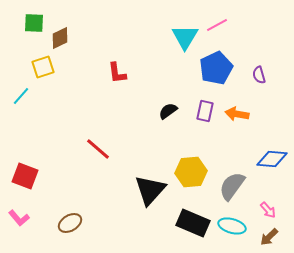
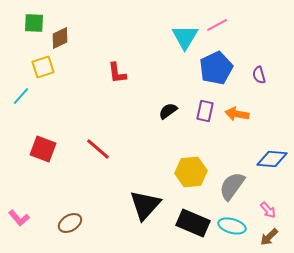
red square: moved 18 px right, 27 px up
black triangle: moved 5 px left, 15 px down
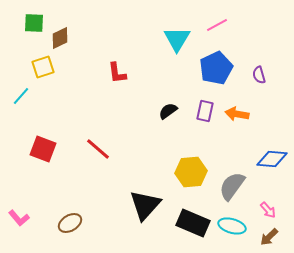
cyan triangle: moved 8 px left, 2 px down
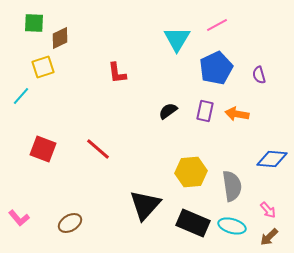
gray semicircle: rotated 136 degrees clockwise
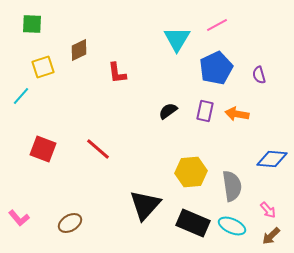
green square: moved 2 px left, 1 px down
brown diamond: moved 19 px right, 12 px down
cyan ellipse: rotated 8 degrees clockwise
brown arrow: moved 2 px right, 1 px up
